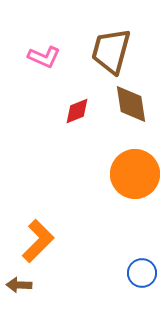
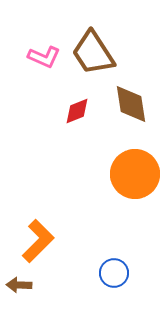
brown trapezoid: moved 18 px left, 2 px down; rotated 48 degrees counterclockwise
blue circle: moved 28 px left
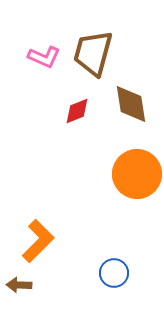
brown trapezoid: rotated 48 degrees clockwise
orange circle: moved 2 px right
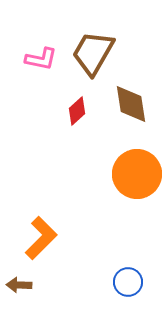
brown trapezoid: rotated 15 degrees clockwise
pink L-shape: moved 3 px left, 2 px down; rotated 12 degrees counterclockwise
red diamond: rotated 20 degrees counterclockwise
orange L-shape: moved 3 px right, 3 px up
blue circle: moved 14 px right, 9 px down
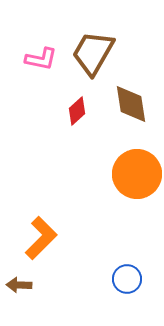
blue circle: moved 1 px left, 3 px up
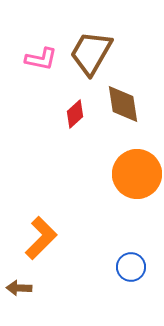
brown trapezoid: moved 2 px left
brown diamond: moved 8 px left
red diamond: moved 2 px left, 3 px down
blue circle: moved 4 px right, 12 px up
brown arrow: moved 3 px down
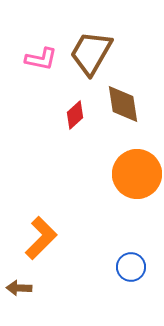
red diamond: moved 1 px down
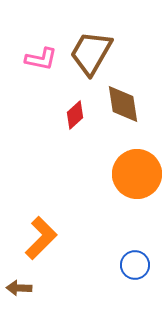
blue circle: moved 4 px right, 2 px up
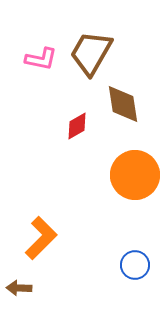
red diamond: moved 2 px right, 11 px down; rotated 12 degrees clockwise
orange circle: moved 2 px left, 1 px down
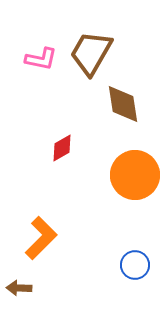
red diamond: moved 15 px left, 22 px down
